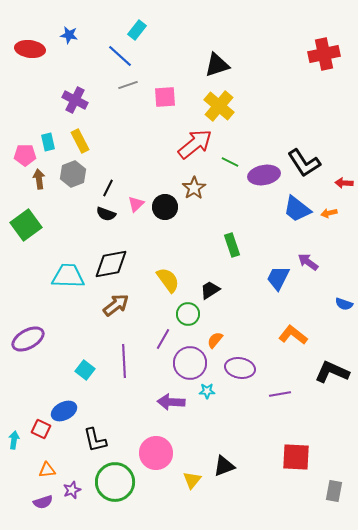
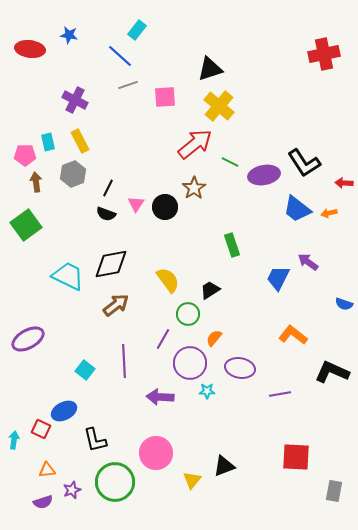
black triangle at (217, 65): moved 7 px left, 4 px down
brown arrow at (39, 179): moved 3 px left, 3 px down
pink triangle at (136, 204): rotated 12 degrees counterclockwise
cyan trapezoid at (68, 276): rotated 24 degrees clockwise
orange semicircle at (215, 340): moved 1 px left, 2 px up
purple arrow at (171, 402): moved 11 px left, 5 px up
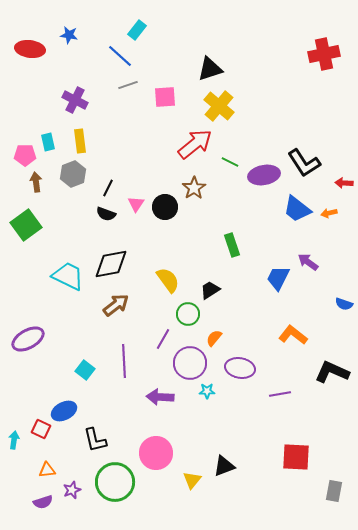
yellow rectangle at (80, 141): rotated 20 degrees clockwise
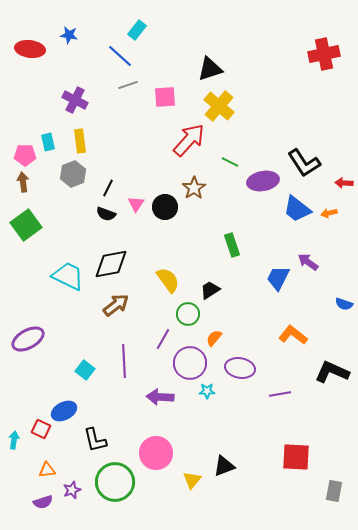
red arrow at (195, 144): moved 6 px left, 4 px up; rotated 9 degrees counterclockwise
purple ellipse at (264, 175): moved 1 px left, 6 px down
brown arrow at (36, 182): moved 13 px left
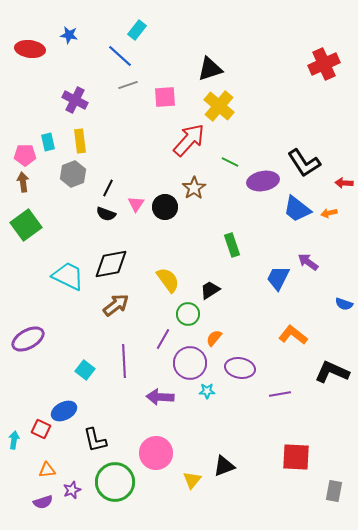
red cross at (324, 54): moved 10 px down; rotated 12 degrees counterclockwise
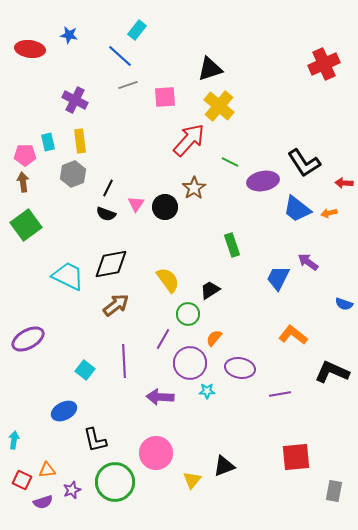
red square at (41, 429): moved 19 px left, 51 px down
red square at (296, 457): rotated 8 degrees counterclockwise
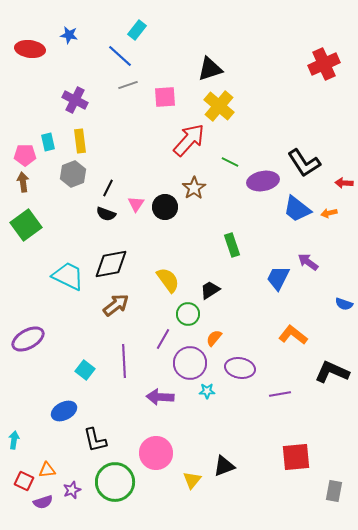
red square at (22, 480): moved 2 px right, 1 px down
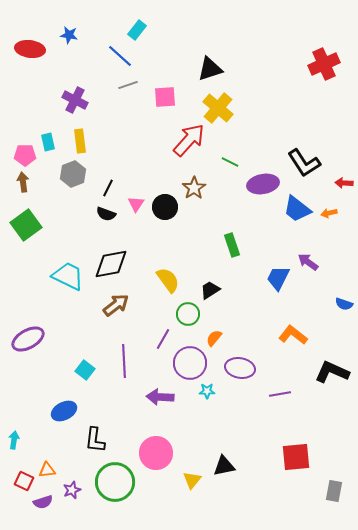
yellow cross at (219, 106): moved 1 px left, 2 px down
purple ellipse at (263, 181): moved 3 px down
black L-shape at (95, 440): rotated 20 degrees clockwise
black triangle at (224, 466): rotated 10 degrees clockwise
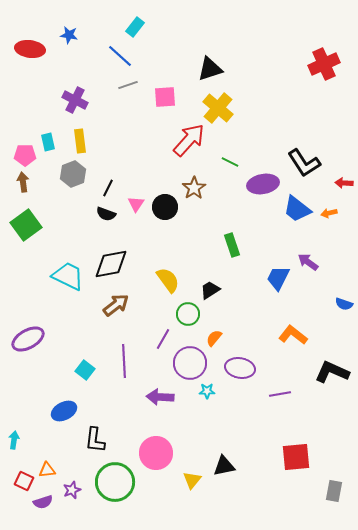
cyan rectangle at (137, 30): moved 2 px left, 3 px up
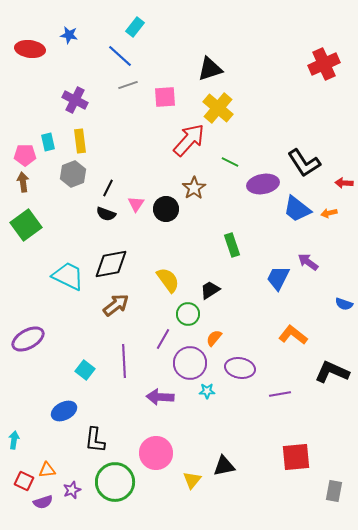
black circle at (165, 207): moved 1 px right, 2 px down
